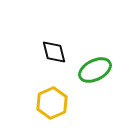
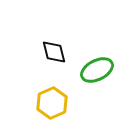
green ellipse: moved 2 px right
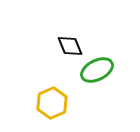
black diamond: moved 16 px right, 6 px up; rotated 8 degrees counterclockwise
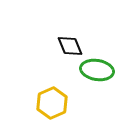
green ellipse: rotated 36 degrees clockwise
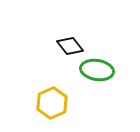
black diamond: rotated 16 degrees counterclockwise
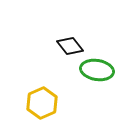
yellow hexagon: moved 10 px left
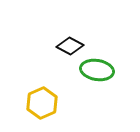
black diamond: rotated 24 degrees counterclockwise
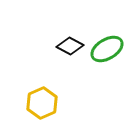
green ellipse: moved 10 px right, 21 px up; rotated 40 degrees counterclockwise
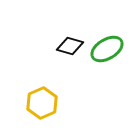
black diamond: rotated 12 degrees counterclockwise
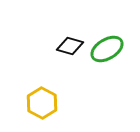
yellow hexagon: rotated 8 degrees counterclockwise
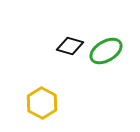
green ellipse: moved 1 px left, 2 px down
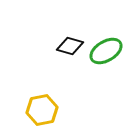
yellow hexagon: moved 7 px down; rotated 20 degrees clockwise
